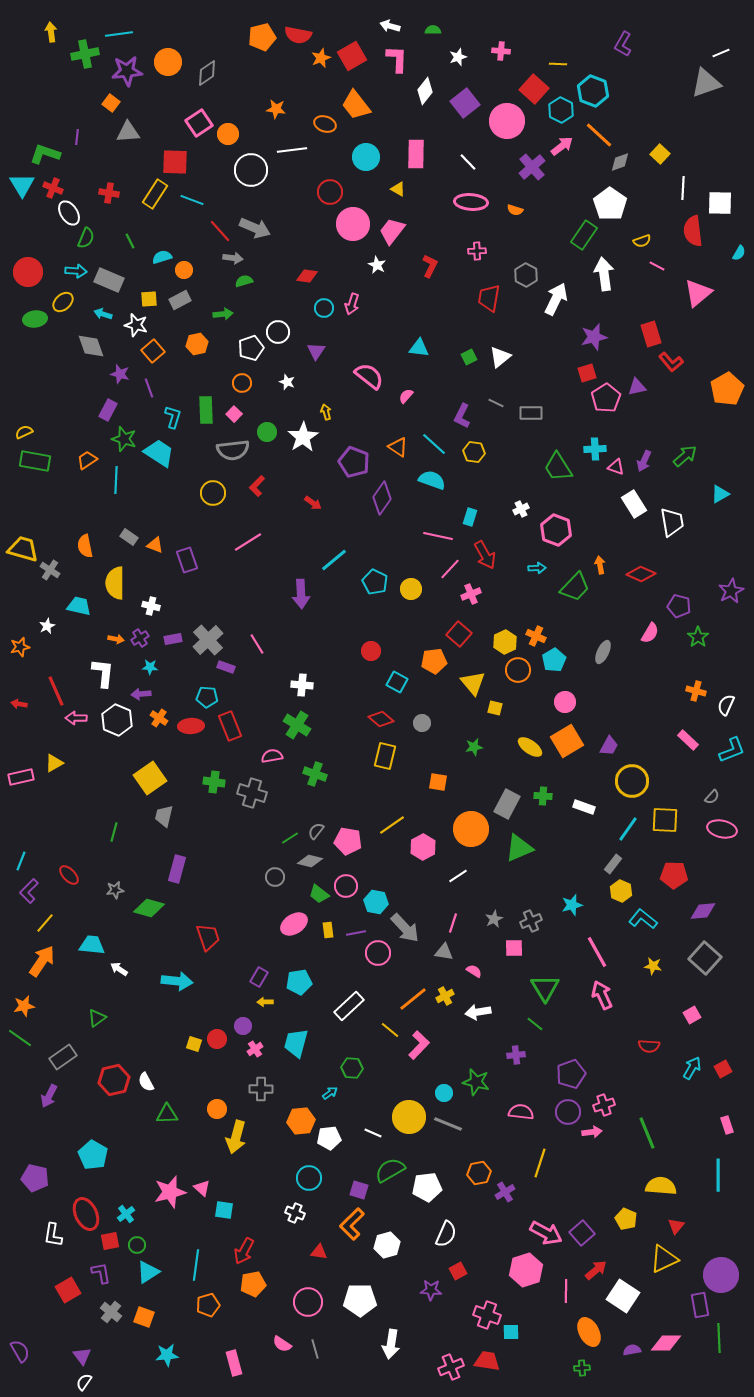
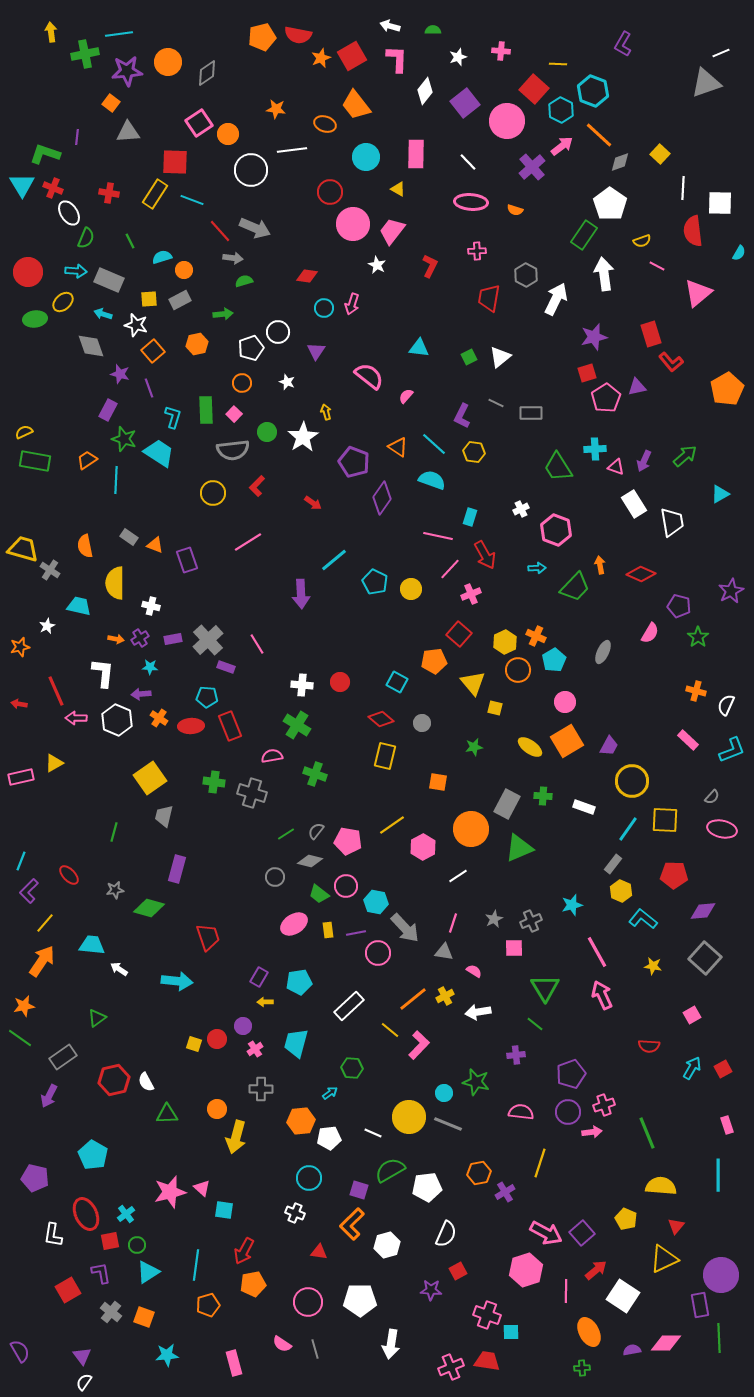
red circle at (371, 651): moved 31 px left, 31 px down
green line at (290, 838): moved 4 px left, 4 px up
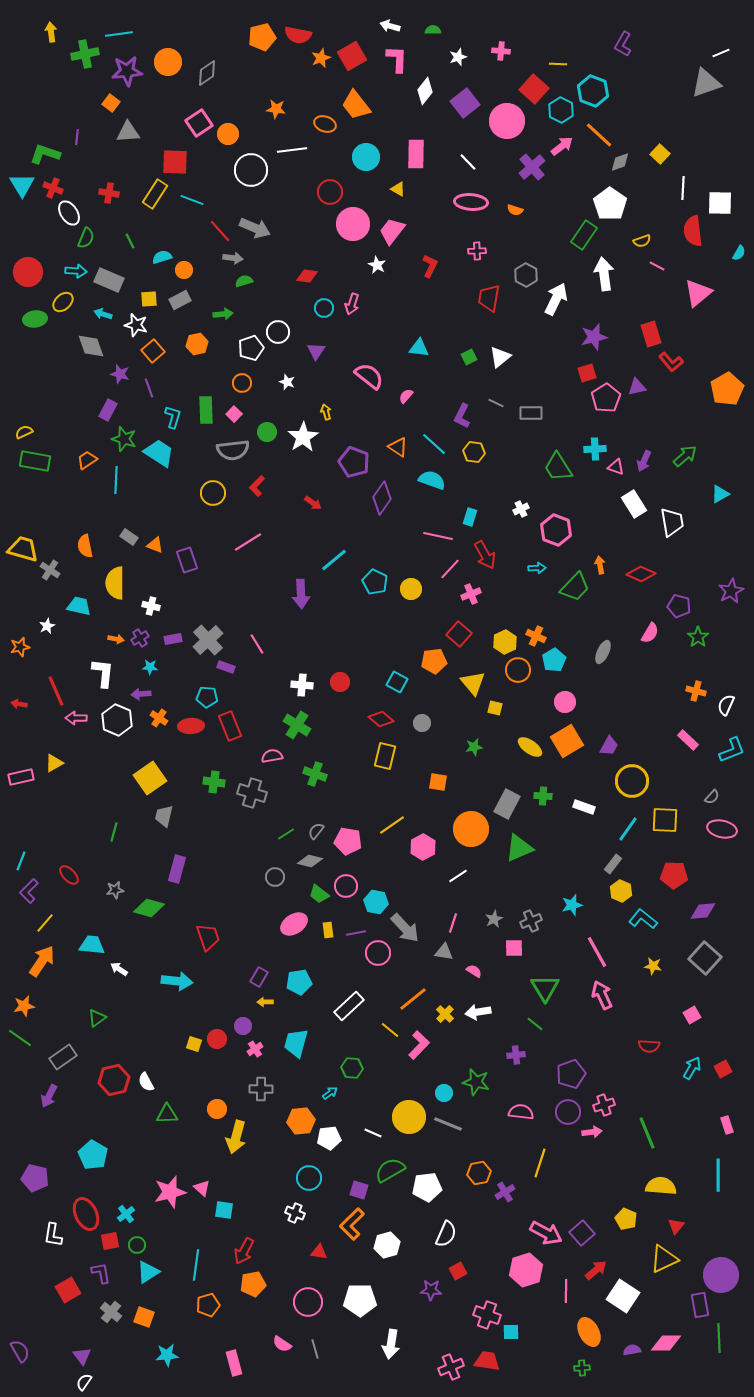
yellow cross at (445, 996): moved 18 px down; rotated 18 degrees counterclockwise
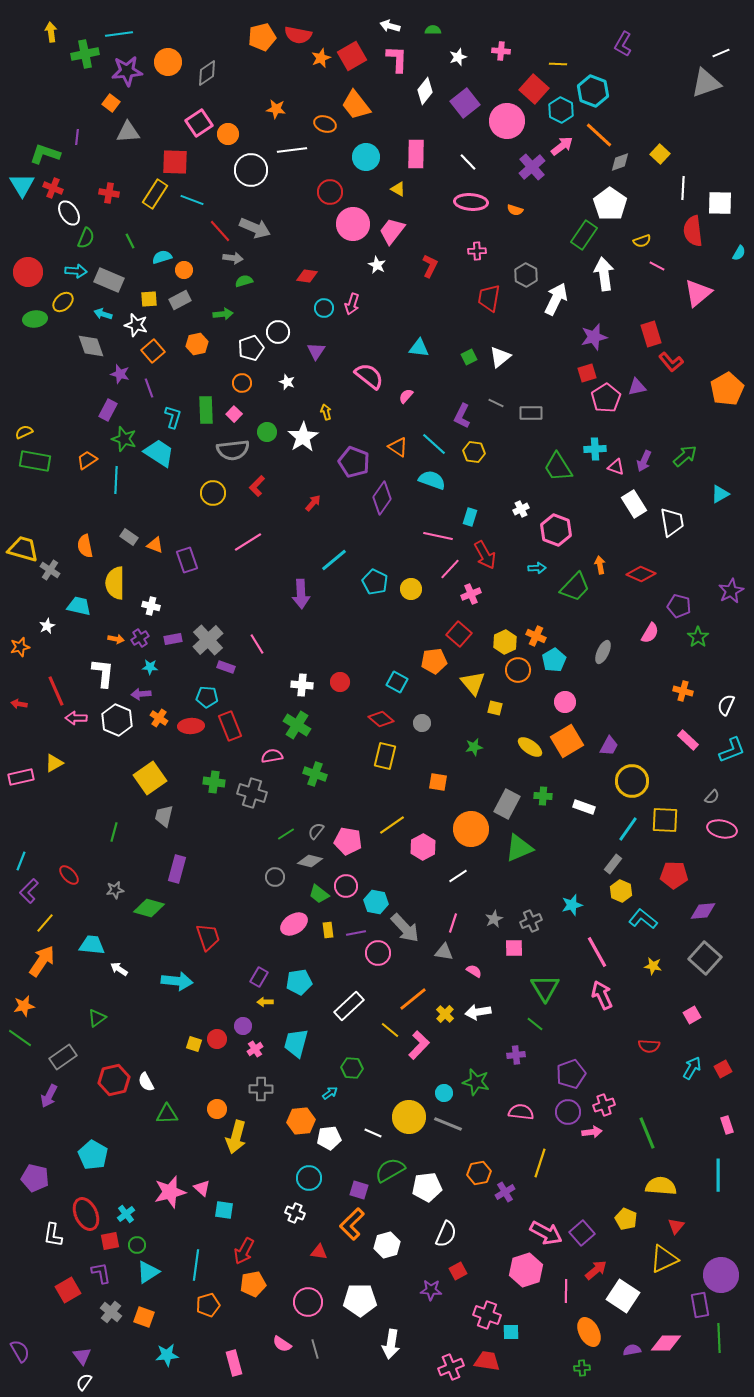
red arrow at (313, 503): rotated 84 degrees counterclockwise
orange cross at (696, 691): moved 13 px left
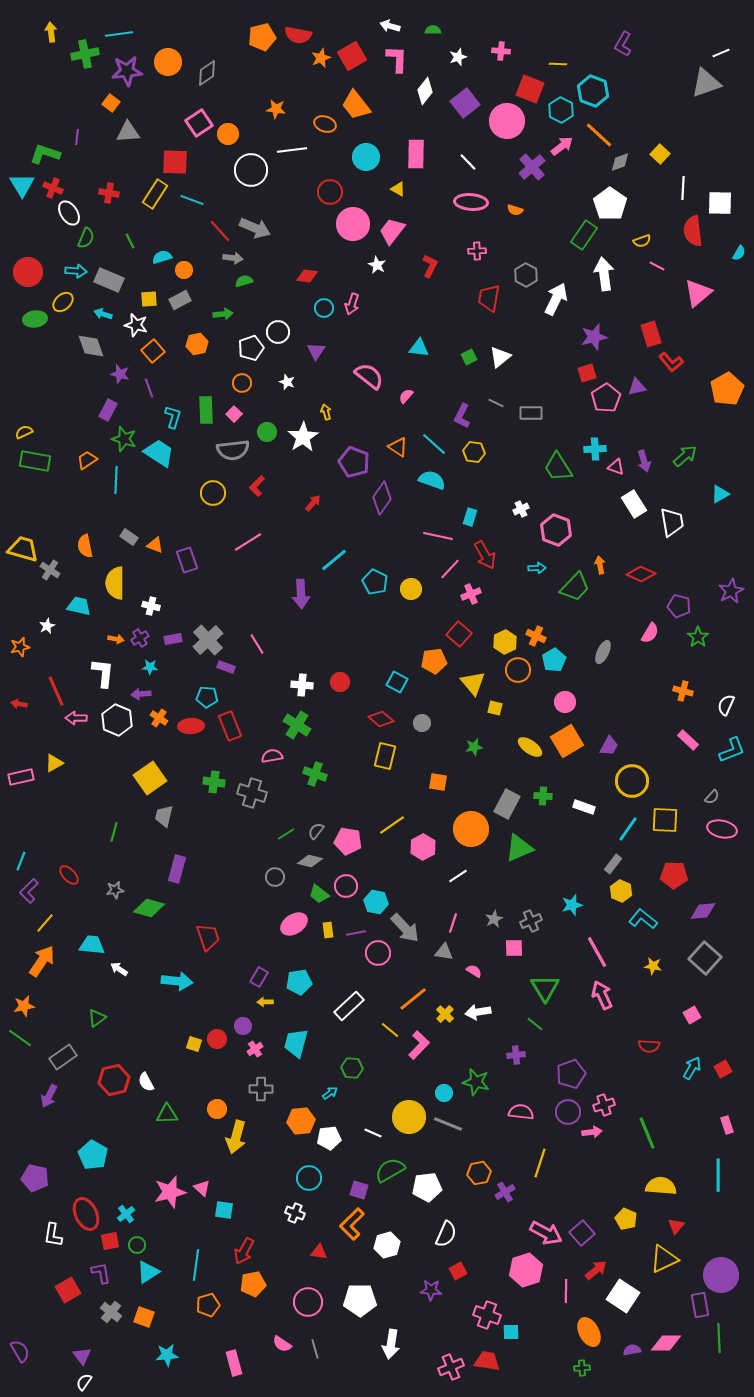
red square at (534, 89): moved 4 px left; rotated 20 degrees counterclockwise
purple arrow at (644, 461): rotated 40 degrees counterclockwise
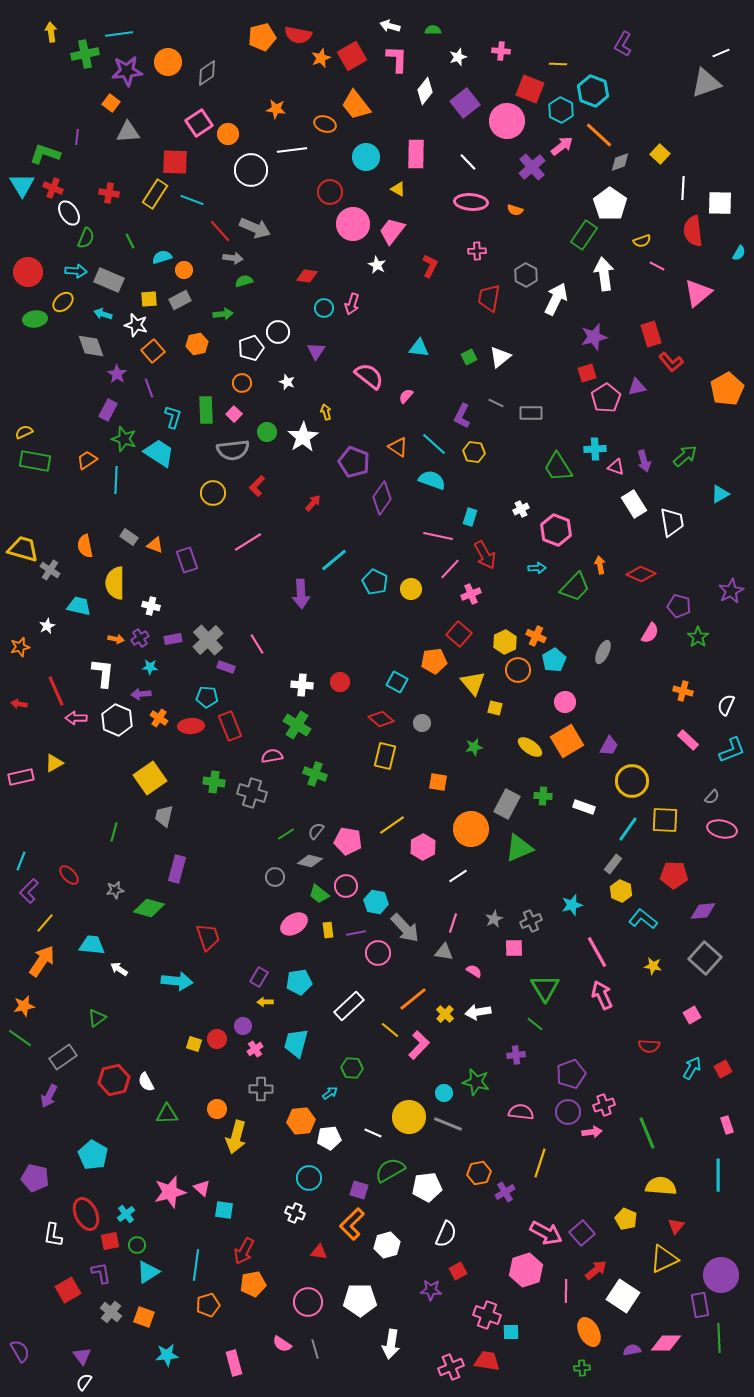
purple star at (120, 374): moved 3 px left; rotated 18 degrees clockwise
